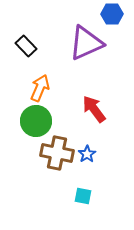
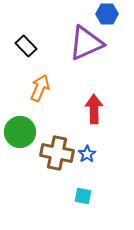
blue hexagon: moved 5 px left
red arrow: rotated 36 degrees clockwise
green circle: moved 16 px left, 11 px down
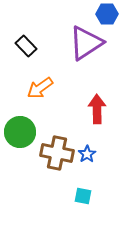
purple triangle: rotated 9 degrees counterclockwise
orange arrow: rotated 148 degrees counterclockwise
red arrow: moved 3 px right
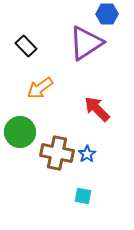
red arrow: rotated 44 degrees counterclockwise
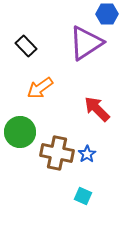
cyan square: rotated 12 degrees clockwise
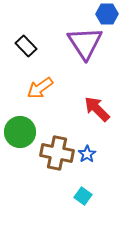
purple triangle: moved 1 px left; rotated 30 degrees counterclockwise
cyan square: rotated 12 degrees clockwise
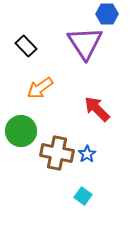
green circle: moved 1 px right, 1 px up
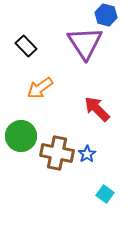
blue hexagon: moved 1 px left, 1 px down; rotated 15 degrees clockwise
green circle: moved 5 px down
cyan square: moved 22 px right, 2 px up
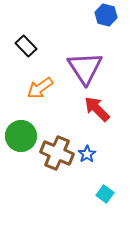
purple triangle: moved 25 px down
brown cross: rotated 12 degrees clockwise
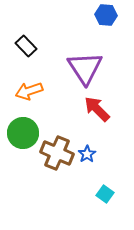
blue hexagon: rotated 10 degrees counterclockwise
orange arrow: moved 11 px left, 3 px down; rotated 16 degrees clockwise
green circle: moved 2 px right, 3 px up
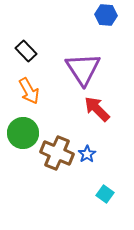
black rectangle: moved 5 px down
purple triangle: moved 2 px left, 1 px down
orange arrow: rotated 100 degrees counterclockwise
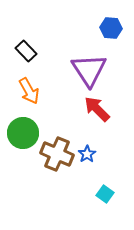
blue hexagon: moved 5 px right, 13 px down
purple triangle: moved 6 px right, 1 px down
brown cross: moved 1 px down
